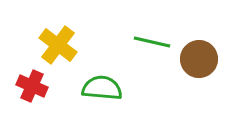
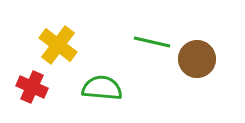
brown circle: moved 2 px left
red cross: moved 1 px down
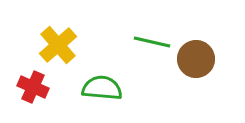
yellow cross: rotated 12 degrees clockwise
brown circle: moved 1 px left
red cross: moved 1 px right
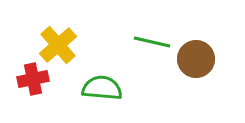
red cross: moved 8 px up; rotated 36 degrees counterclockwise
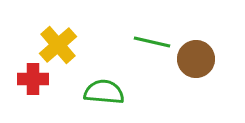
red cross: rotated 12 degrees clockwise
green semicircle: moved 2 px right, 4 px down
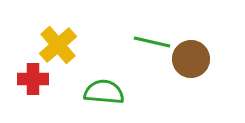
brown circle: moved 5 px left
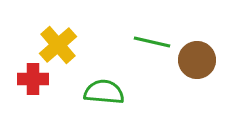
brown circle: moved 6 px right, 1 px down
